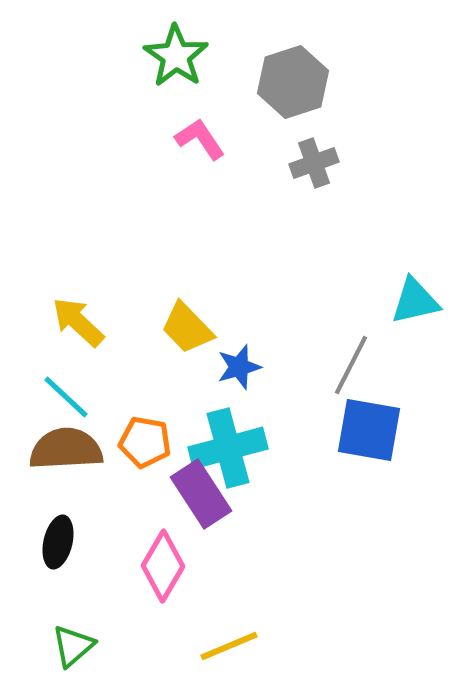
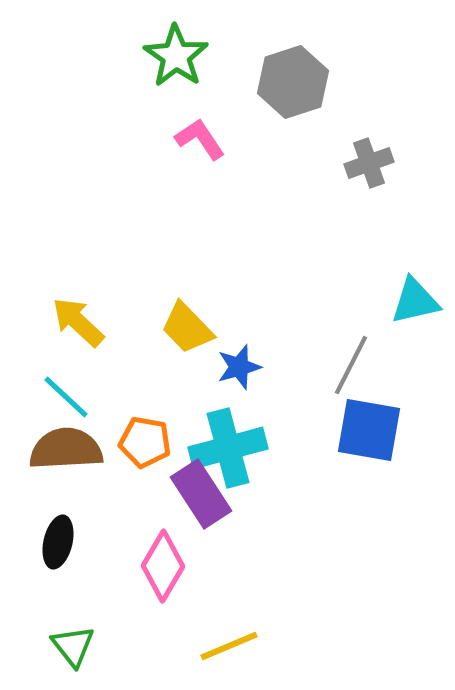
gray cross: moved 55 px right
green triangle: rotated 27 degrees counterclockwise
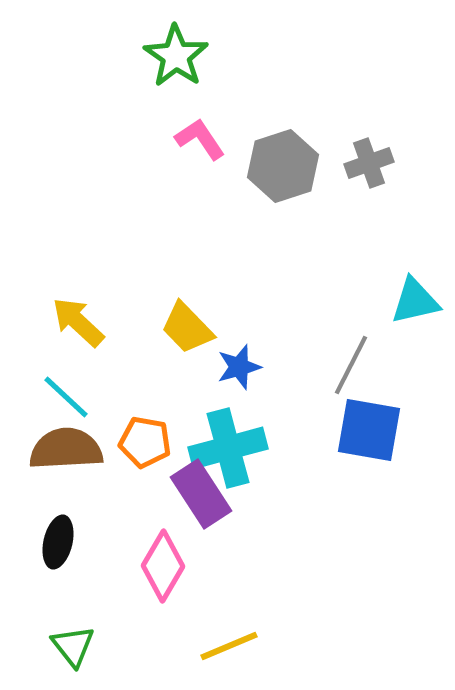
gray hexagon: moved 10 px left, 84 px down
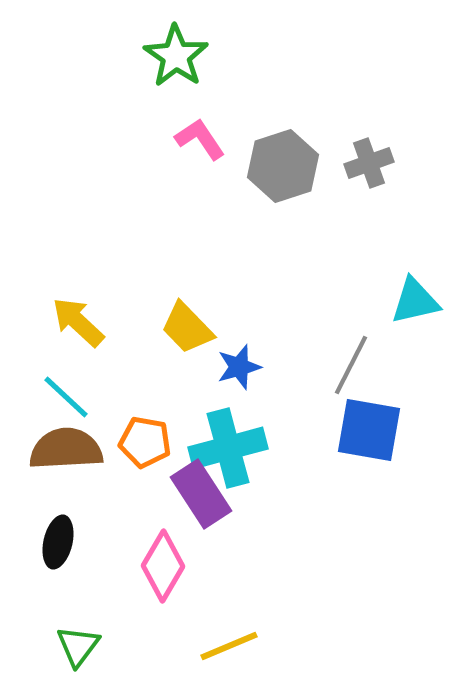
green triangle: moved 5 px right; rotated 15 degrees clockwise
